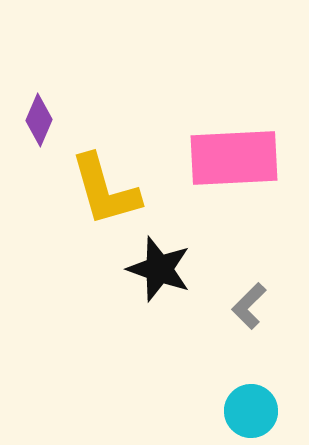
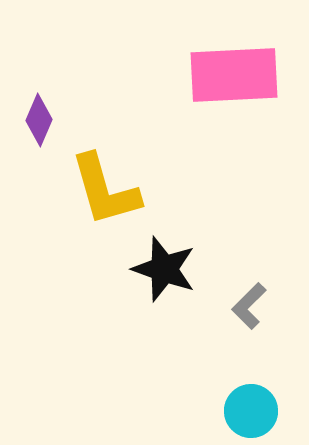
pink rectangle: moved 83 px up
black star: moved 5 px right
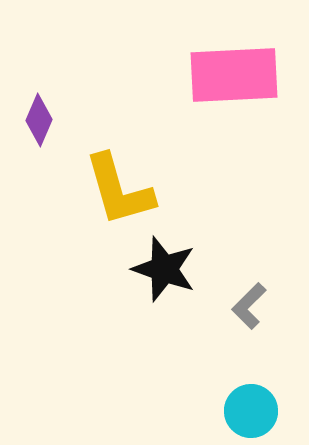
yellow L-shape: moved 14 px right
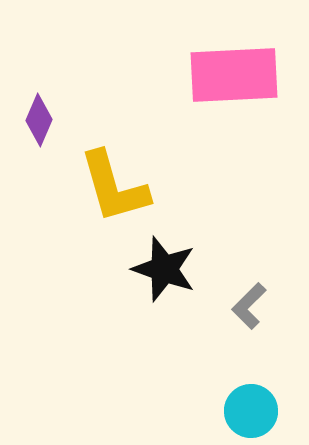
yellow L-shape: moved 5 px left, 3 px up
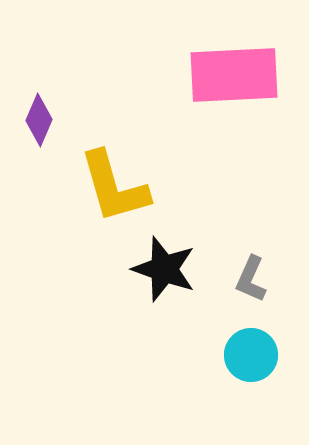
gray L-shape: moved 2 px right, 27 px up; rotated 21 degrees counterclockwise
cyan circle: moved 56 px up
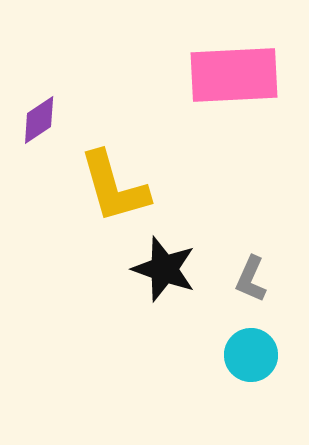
purple diamond: rotated 33 degrees clockwise
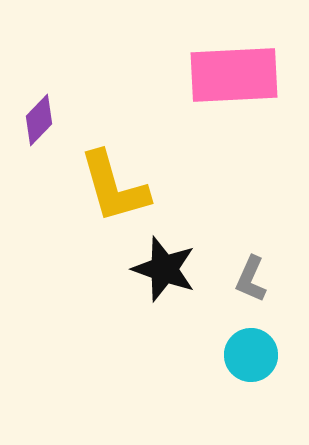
purple diamond: rotated 12 degrees counterclockwise
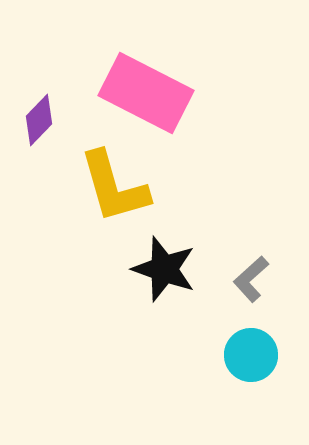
pink rectangle: moved 88 px left, 18 px down; rotated 30 degrees clockwise
gray L-shape: rotated 24 degrees clockwise
